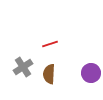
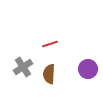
purple circle: moved 3 px left, 4 px up
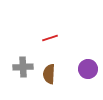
red line: moved 6 px up
gray cross: rotated 30 degrees clockwise
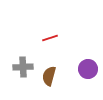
brown semicircle: moved 2 px down; rotated 12 degrees clockwise
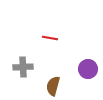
red line: rotated 28 degrees clockwise
brown semicircle: moved 4 px right, 10 px down
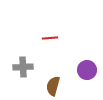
red line: rotated 14 degrees counterclockwise
purple circle: moved 1 px left, 1 px down
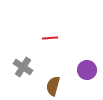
gray cross: rotated 36 degrees clockwise
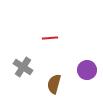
brown semicircle: moved 1 px right, 2 px up
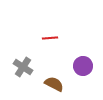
purple circle: moved 4 px left, 4 px up
brown semicircle: rotated 102 degrees clockwise
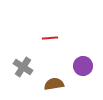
brown semicircle: rotated 36 degrees counterclockwise
